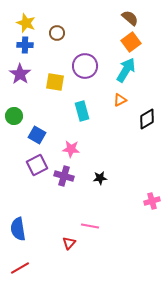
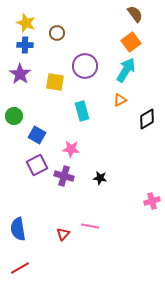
brown semicircle: moved 5 px right, 4 px up; rotated 12 degrees clockwise
black star: rotated 16 degrees clockwise
red triangle: moved 6 px left, 9 px up
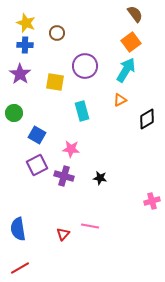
green circle: moved 3 px up
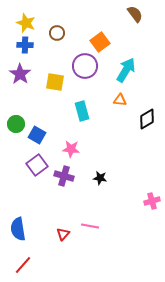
orange square: moved 31 px left
orange triangle: rotated 32 degrees clockwise
green circle: moved 2 px right, 11 px down
purple square: rotated 10 degrees counterclockwise
red line: moved 3 px right, 3 px up; rotated 18 degrees counterclockwise
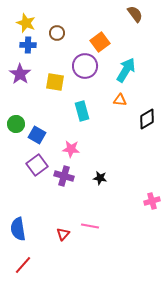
blue cross: moved 3 px right
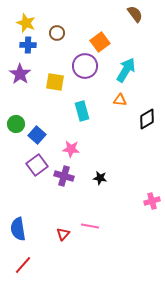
blue square: rotated 12 degrees clockwise
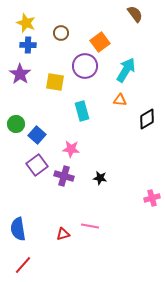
brown circle: moved 4 px right
pink cross: moved 3 px up
red triangle: rotated 32 degrees clockwise
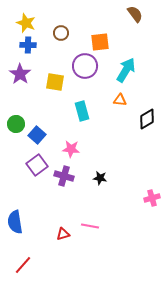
orange square: rotated 30 degrees clockwise
blue semicircle: moved 3 px left, 7 px up
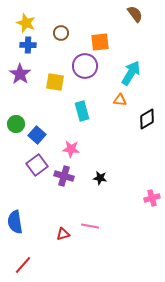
cyan arrow: moved 5 px right, 3 px down
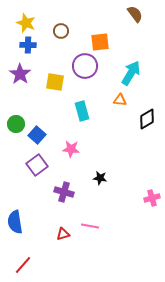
brown circle: moved 2 px up
purple cross: moved 16 px down
